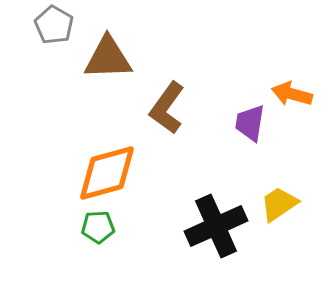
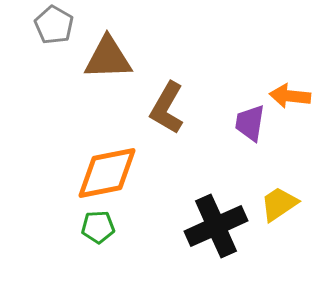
orange arrow: moved 2 px left, 2 px down; rotated 9 degrees counterclockwise
brown L-shape: rotated 6 degrees counterclockwise
orange diamond: rotated 4 degrees clockwise
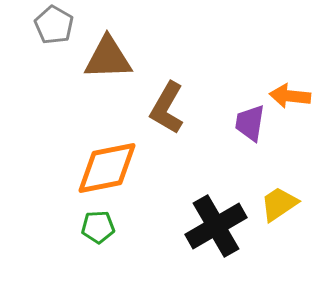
orange diamond: moved 5 px up
black cross: rotated 6 degrees counterclockwise
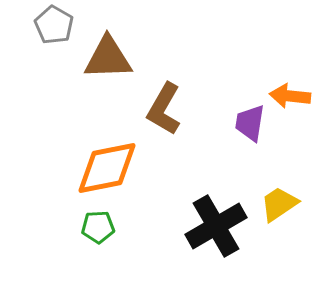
brown L-shape: moved 3 px left, 1 px down
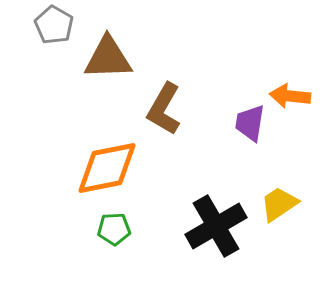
green pentagon: moved 16 px right, 2 px down
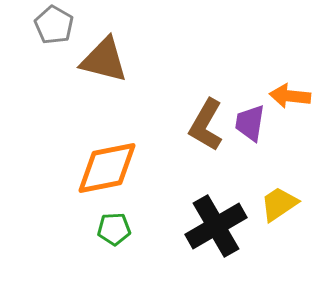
brown triangle: moved 4 px left, 2 px down; rotated 16 degrees clockwise
brown L-shape: moved 42 px right, 16 px down
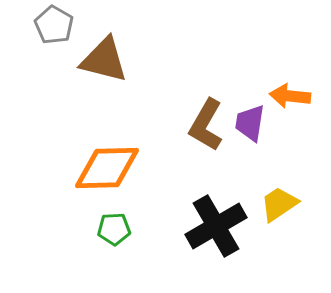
orange diamond: rotated 10 degrees clockwise
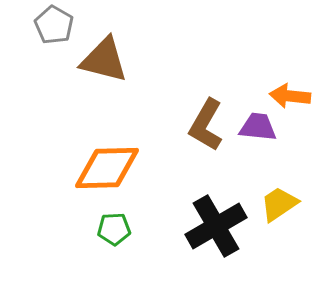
purple trapezoid: moved 8 px right, 4 px down; rotated 87 degrees clockwise
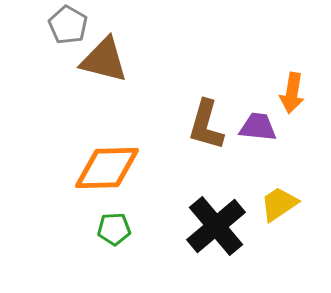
gray pentagon: moved 14 px right
orange arrow: moved 2 px right, 3 px up; rotated 87 degrees counterclockwise
brown L-shape: rotated 14 degrees counterclockwise
black cross: rotated 10 degrees counterclockwise
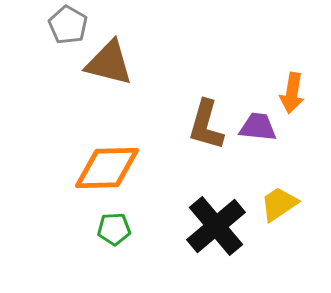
brown triangle: moved 5 px right, 3 px down
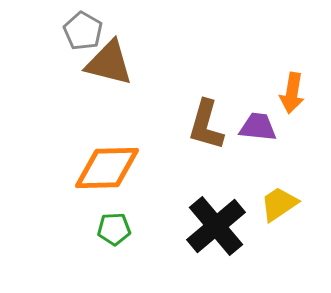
gray pentagon: moved 15 px right, 6 px down
